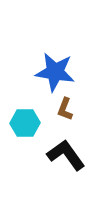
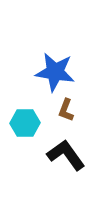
brown L-shape: moved 1 px right, 1 px down
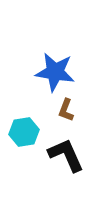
cyan hexagon: moved 1 px left, 9 px down; rotated 8 degrees counterclockwise
black L-shape: rotated 12 degrees clockwise
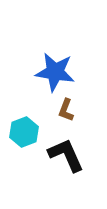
cyan hexagon: rotated 12 degrees counterclockwise
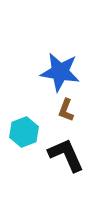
blue star: moved 5 px right
